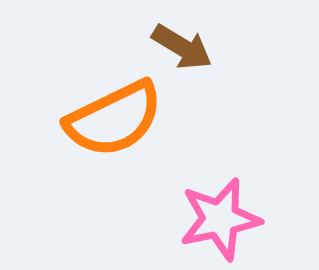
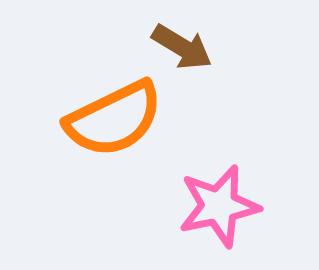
pink star: moved 1 px left, 13 px up
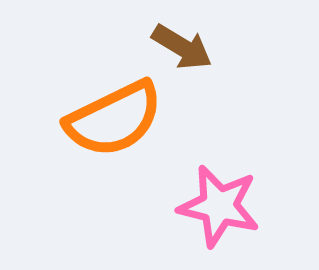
pink star: rotated 26 degrees clockwise
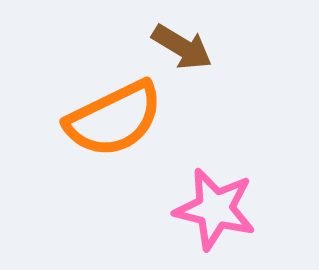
pink star: moved 4 px left, 3 px down
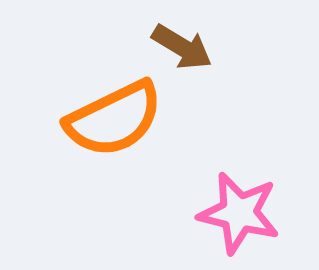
pink star: moved 24 px right, 4 px down
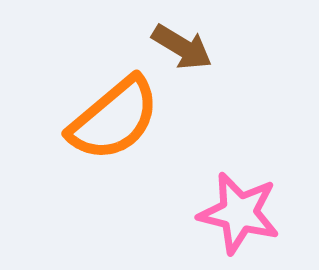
orange semicircle: rotated 14 degrees counterclockwise
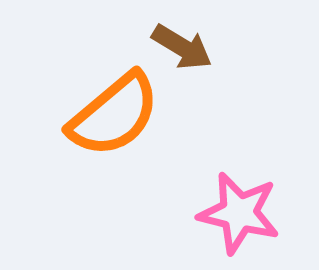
orange semicircle: moved 4 px up
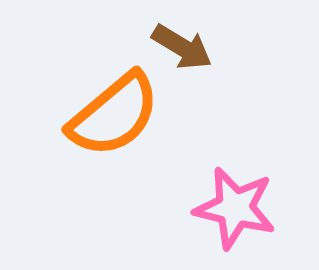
pink star: moved 4 px left, 5 px up
